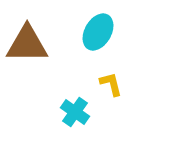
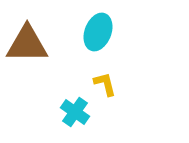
cyan ellipse: rotated 9 degrees counterclockwise
yellow L-shape: moved 6 px left
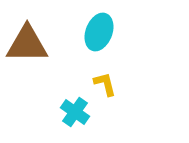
cyan ellipse: moved 1 px right
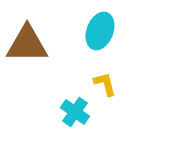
cyan ellipse: moved 1 px right, 1 px up
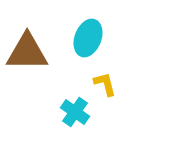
cyan ellipse: moved 12 px left, 7 px down
brown triangle: moved 8 px down
